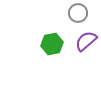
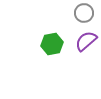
gray circle: moved 6 px right
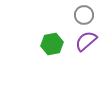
gray circle: moved 2 px down
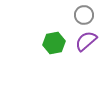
green hexagon: moved 2 px right, 1 px up
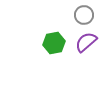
purple semicircle: moved 1 px down
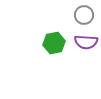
purple semicircle: rotated 135 degrees counterclockwise
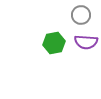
gray circle: moved 3 px left
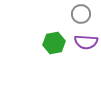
gray circle: moved 1 px up
